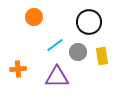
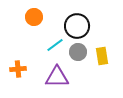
black circle: moved 12 px left, 4 px down
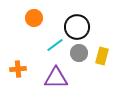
orange circle: moved 1 px down
black circle: moved 1 px down
gray circle: moved 1 px right, 1 px down
yellow rectangle: rotated 24 degrees clockwise
purple triangle: moved 1 px left, 1 px down
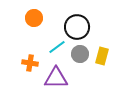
cyan line: moved 2 px right, 2 px down
gray circle: moved 1 px right, 1 px down
orange cross: moved 12 px right, 6 px up; rotated 14 degrees clockwise
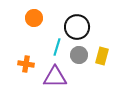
cyan line: rotated 36 degrees counterclockwise
gray circle: moved 1 px left, 1 px down
orange cross: moved 4 px left, 1 px down
purple triangle: moved 1 px left, 1 px up
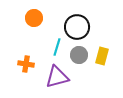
purple triangle: moved 2 px right; rotated 15 degrees counterclockwise
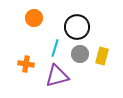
cyan line: moved 2 px left, 1 px down
gray circle: moved 1 px right, 1 px up
purple triangle: moved 1 px up
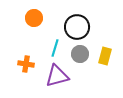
yellow rectangle: moved 3 px right
